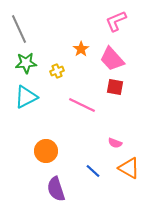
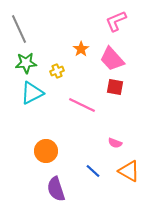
cyan triangle: moved 6 px right, 4 px up
orange triangle: moved 3 px down
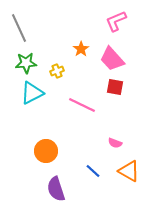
gray line: moved 1 px up
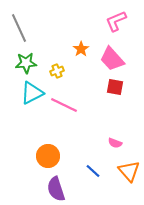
pink line: moved 18 px left
orange circle: moved 2 px right, 5 px down
orange triangle: rotated 20 degrees clockwise
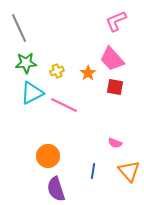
orange star: moved 7 px right, 24 px down
blue line: rotated 56 degrees clockwise
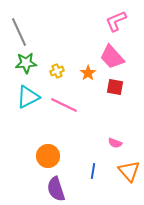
gray line: moved 4 px down
pink trapezoid: moved 2 px up
cyan triangle: moved 4 px left, 4 px down
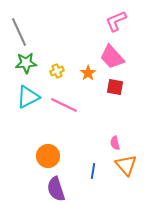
pink semicircle: rotated 56 degrees clockwise
orange triangle: moved 3 px left, 6 px up
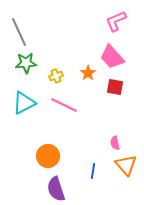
yellow cross: moved 1 px left, 5 px down
cyan triangle: moved 4 px left, 6 px down
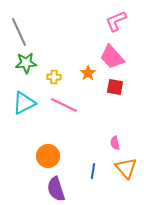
yellow cross: moved 2 px left, 1 px down; rotated 24 degrees clockwise
orange triangle: moved 3 px down
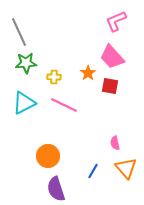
red square: moved 5 px left, 1 px up
blue line: rotated 21 degrees clockwise
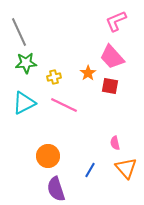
yellow cross: rotated 16 degrees counterclockwise
blue line: moved 3 px left, 1 px up
